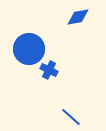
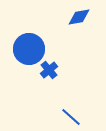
blue diamond: moved 1 px right
blue cross: rotated 24 degrees clockwise
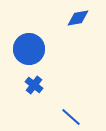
blue diamond: moved 1 px left, 1 px down
blue cross: moved 15 px left, 15 px down; rotated 12 degrees counterclockwise
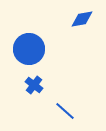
blue diamond: moved 4 px right, 1 px down
blue line: moved 6 px left, 6 px up
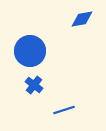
blue circle: moved 1 px right, 2 px down
blue line: moved 1 px left, 1 px up; rotated 60 degrees counterclockwise
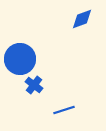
blue diamond: rotated 10 degrees counterclockwise
blue circle: moved 10 px left, 8 px down
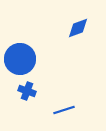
blue diamond: moved 4 px left, 9 px down
blue cross: moved 7 px left, 6 px down; rotated 18 degrees counterclockwise
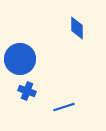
blue diamond: moved 1 px left; rotated 70 degrees counterclockwise
blue line: moved 3 px up
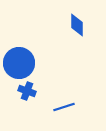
blue diamond: moved 3 px up
blue circle: moved 1 px left, 4 px down
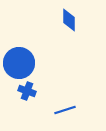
blue diamond: moved 8 px left, 5 px up
blue line: moved 1 px right, 3 px down
